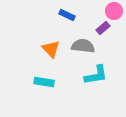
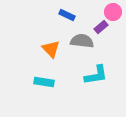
pink circle: moved 1 px left, 1 px down
purple rectangle: moved 2 px left, 1 px up
gray semicircle: moved 1 px left, 5 px up
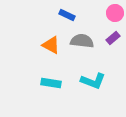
pink circle: moved 2 px right, 1 px down
purple rectangle: moved 12 px right, 11 px down
orange triangle: moved 4 px up; rotated 18 degrees counterclockwise
cyan L-shape: moved 3 px left, 6 px down; rotated 30 degrees clockwise
cyan rectangle: moved 7 px right, 1 px down
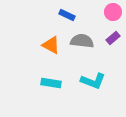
pink circle: moved 2 px left, 1 px up
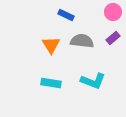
blue rectangle: moved 1 px left
orange triangle: rotated 30 degrees clockwise
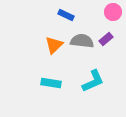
purple rectangle: moved 7 px left, 1 px down
orange triangle: moved 3 px right; rotated 18 degrees clockwise
cyan L-shape: rotated 45 degrees counterclockwise
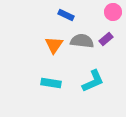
orange triangle: rotated 12 degrees counterclockwise
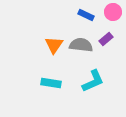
blue rectangle: moved 20 px right
gray semicircle: moved 1 px left, 4 px down
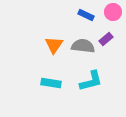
gray semicircle: moved 2 px right, 1 px down
cyan L-shape: moved 2 px left; rotated 10 degrees clockwise
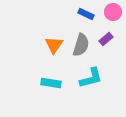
blue rectangle: moved 1 px up
gray semicircle: moved 2 px left, 1 px up; rotated 100 degrees clockwise
cyan L-shape: moved 3 px up
